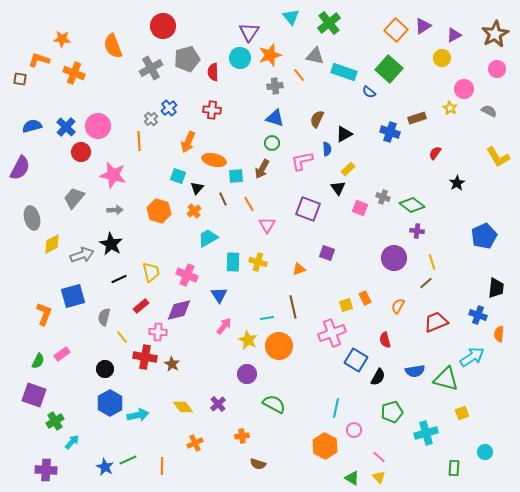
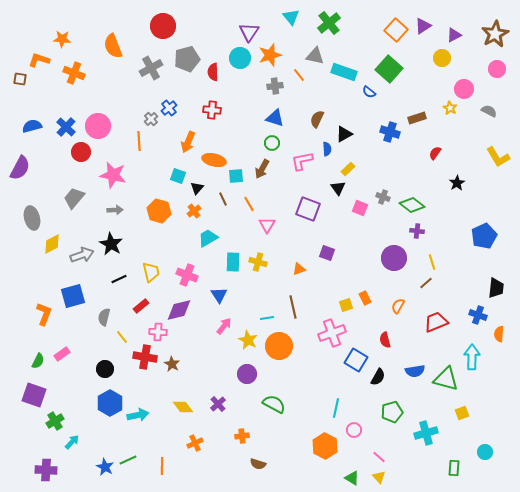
cyan arrow at (472, 357): rotated 55 degrees counterclockwise
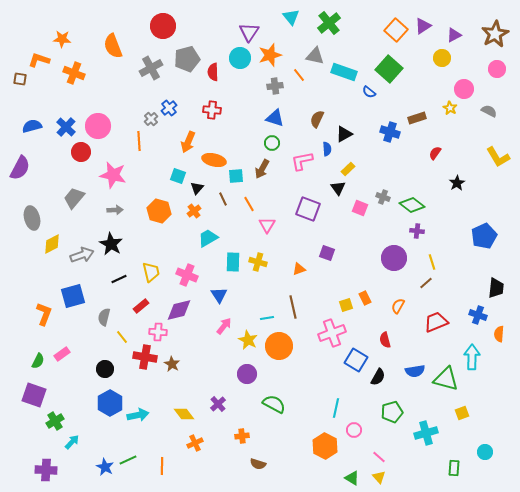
yellow diamond at (183, 407): moved 1 px right, 7 px down
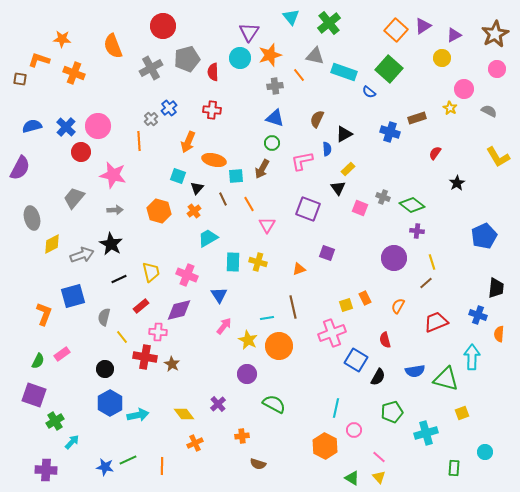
blue star at (105, 467): rotated 18 degrees counterclockwise
